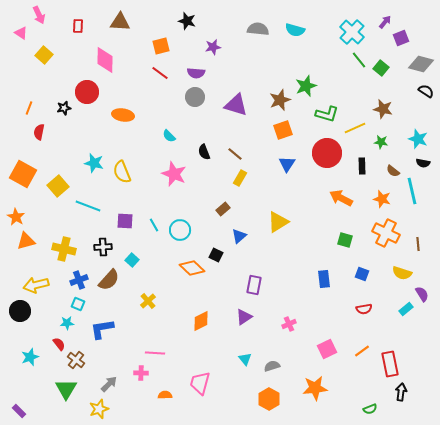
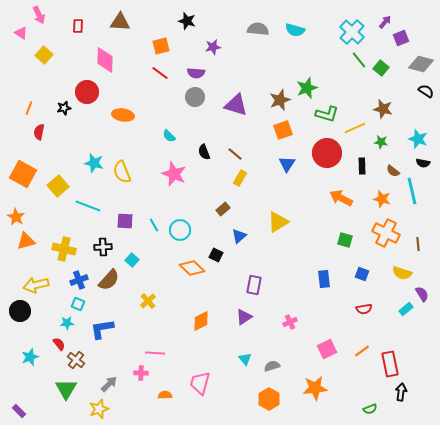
green star at (306, 86): moved 1 px right, 2 px down
pink cross at (289, 324): moved 1 px right, 2 px up
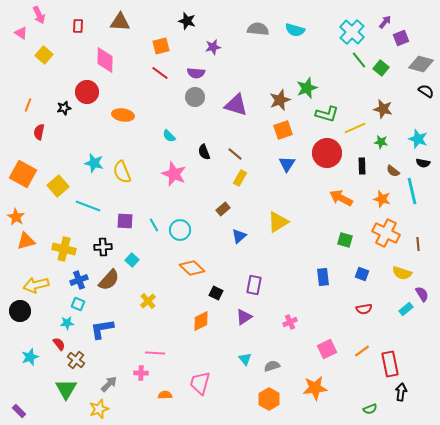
orange line at (29, 108): moved 1 px left, 3 px up
black square at (216, 255): moved 38 px down
blue rectangle at (324, 279): moved 1 px left, 2 px up
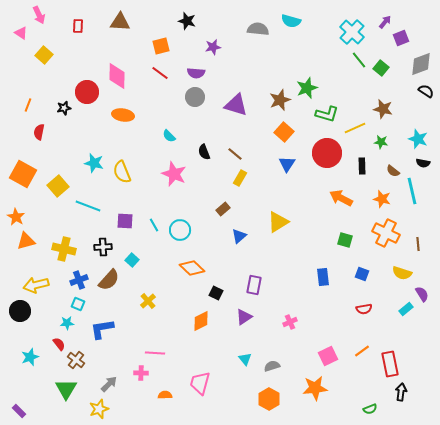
cyan semicircle at (295, 30): moved 4 px left, 9 px up
pink diamond at (105, 60): moved 12 px right, 16 px down
gray diamond at (421, 64): rotated 35 degrees counterclockwise
orange square at (283, 130): moved 1 px right, 2 px down; rotated 30 degrees counterclockwise
pink square at (327, 349): moved 1 px right, 7 px down
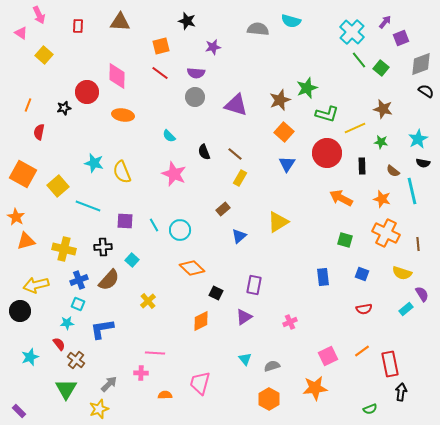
cyan star at (418, 139): rotated 24 degrees clockwise
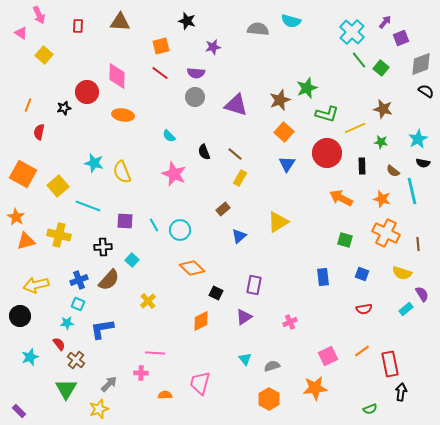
yellow cross at (64, 249): moved 5 px left, 14 px up
black circle at (20, 311): moved 5 px down
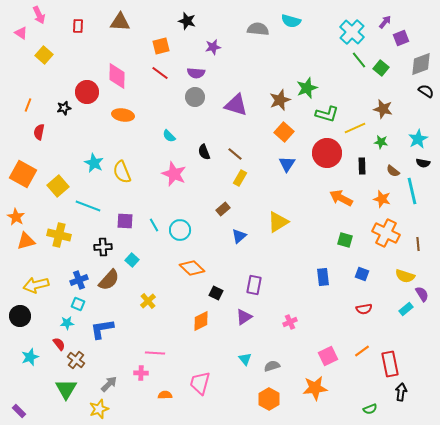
cyan star at (94, 163): rotated 12 degrees clockwise
yellow semicircle at (402, 273): moved 3 px right, 3 px down
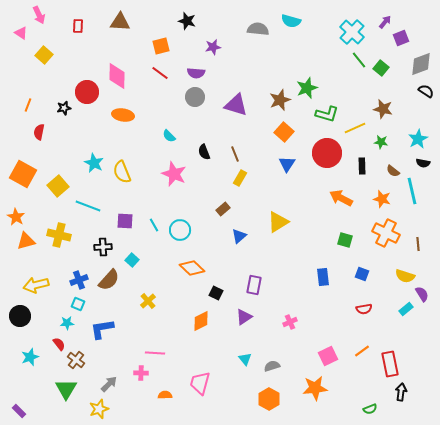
brown line at (235, 154): rotated 28 degrees clockwise
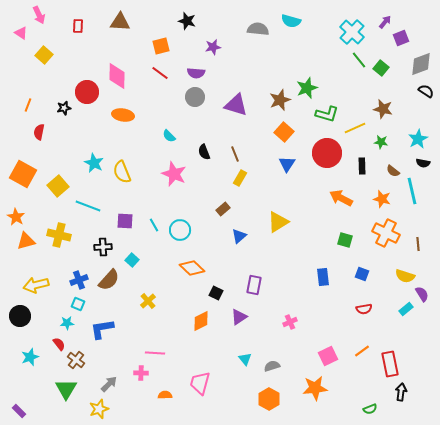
purple triangle at (244, 317): moved 5 px left
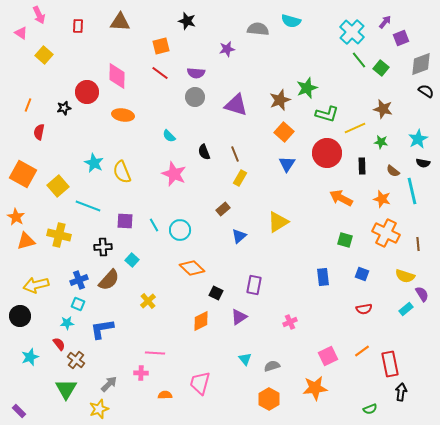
purple star at (213, 47): moved 14 px right, 2 px down
